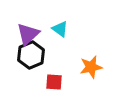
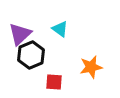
purple triangle: moved 8 px left
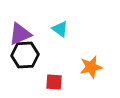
purple triangle: rotated 20 degrees clockwise
black hexagon: moved 6 px left; rotated 20 degrees clockwise
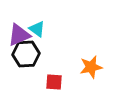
cyan triangle: moved 23 px left
purple triangle: moved 1 px left, 1 px down
black hexagon: moved 1 px right, 1 px up
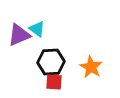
black hexagon: moved 25 px right, 8 px down
orange star: rotated 30 degrees counterclockwise
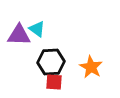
purple triangle: rotated 25 degrees clockwise
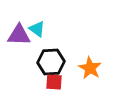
orange star: moved 1 px left, 1 px down
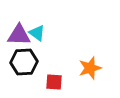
cyan triangle: moved 4 px down
black hexagon: moved 27 px left
orange star: rotated 25 degrees clockwise
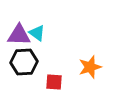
orange star: moved 1 px up
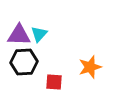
cyan triangle: moved 2 px right, 1 px down; rotated 36 degrees clockwise
